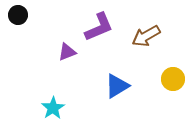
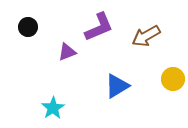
black circle: moved 10 px right, 12 px down
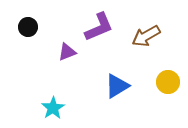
yellow circle: moved 5 px left, 3 px down
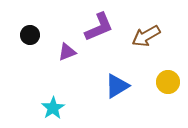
black circle: moved 2 px right, 8 px down
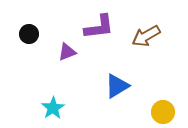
purple L-shape: rotated 16 degrees clockwise
black circle: moved 1 px left, 1 px up
yellow circle: moved 5 px left, 30 px down
